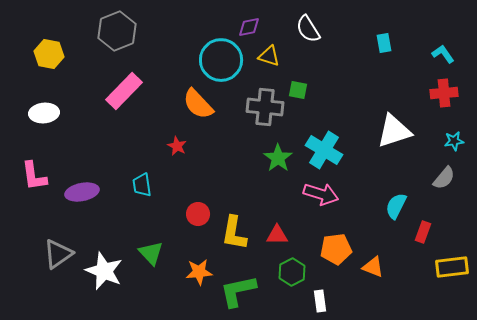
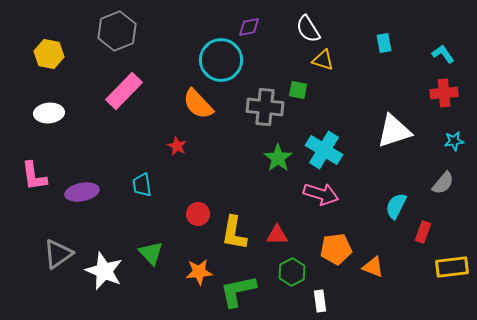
yellow triangle: moved 54 px right, 4 px down
white ellipse: moved 5 px right
gray semicircle: moved 1 px left, 5 px down
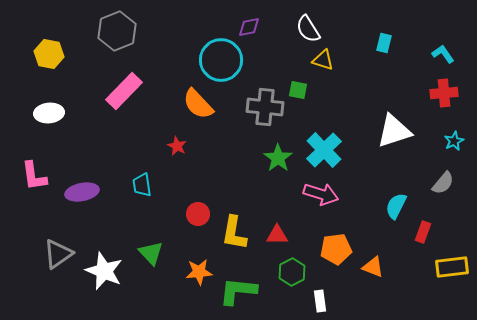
cyan rectangle: rotated 24 degrees clockwise
cyan star: rotated 18 degrees counterclockwise
cyan cross: rotated 15 degrees clockwise
green L-shape: rotated 18 degrees clockwise
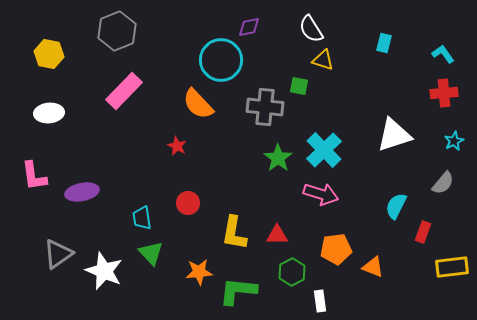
white semicircle: moved 3 px right
green square: moved 1 px right, 4 px up
white triangle: moved 4 px down
cyan trapezoid: moved 33 px down
red circle: moved 10 px left, 11 px up
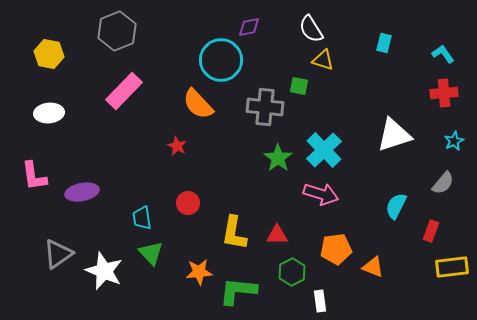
red rectangle: moved 8 px right, 1 px up
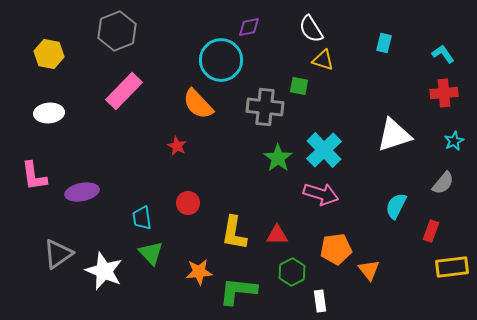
orange triangle: moved 4 px left, 3 px down; rotated 30 degrees clockwise
